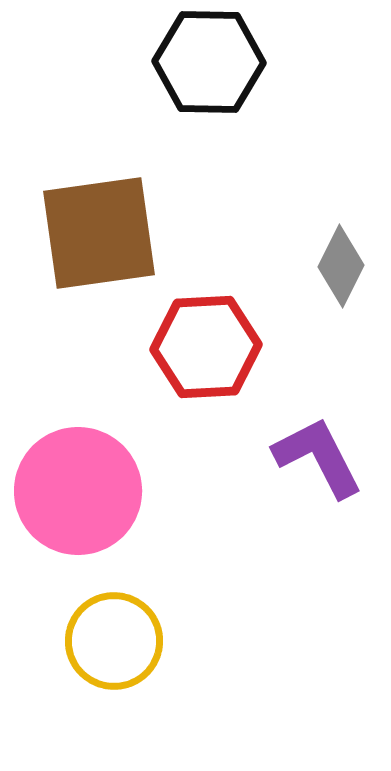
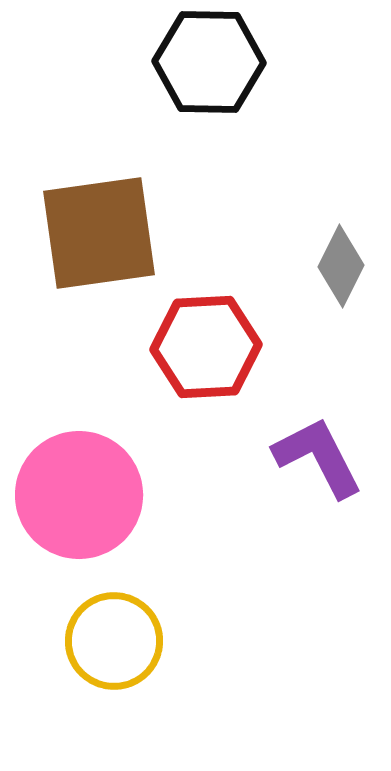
pink circle: moved 1 px right, 4 px down
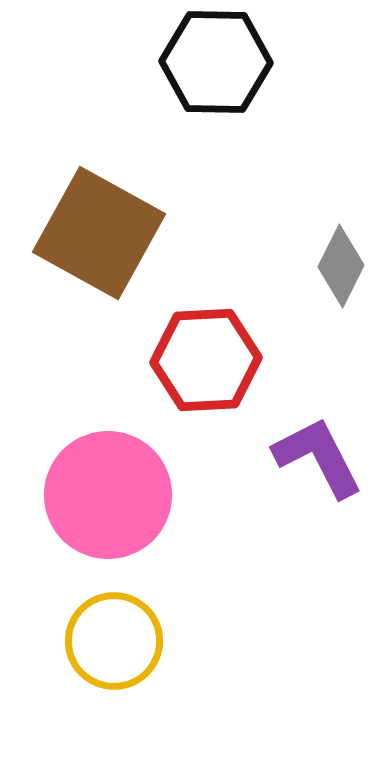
black hexagon: moved 7 px right
brown square: rotated 37 degrees clockwise
red hexagon: moved 13 px down
pink circle: moved 29 px right
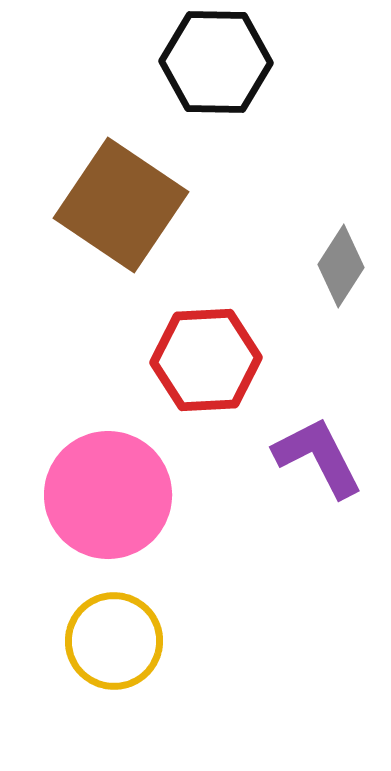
brown square: moved 22 px right, 28 px up; rotated 5 degrees clockwise
gray diamond: rotated 6 degrees clockwise
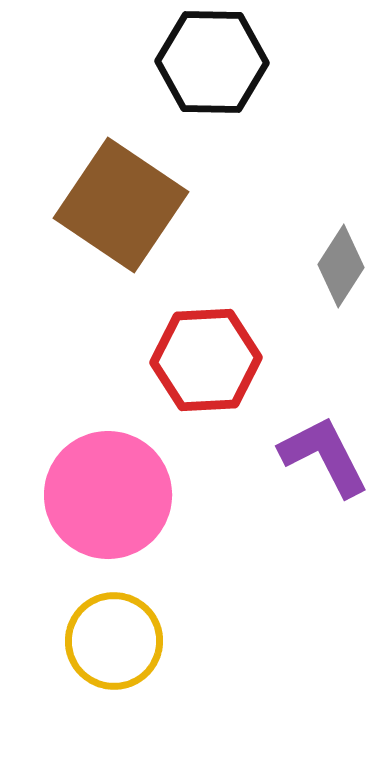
black hexagon: moved 4 px left
purple L-shape: moved 6 px right, 1 px up
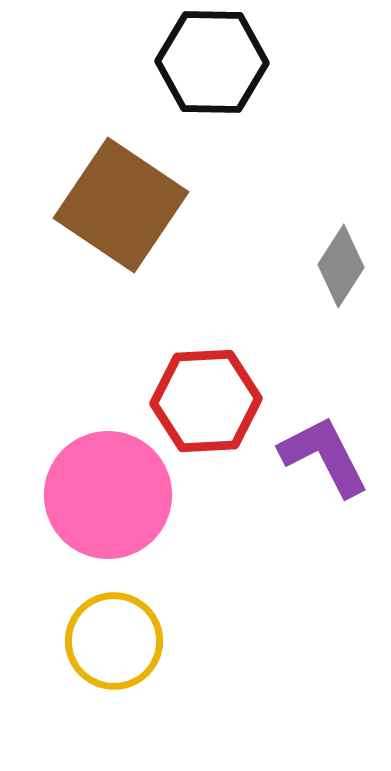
red hexagon: moved 41 px down
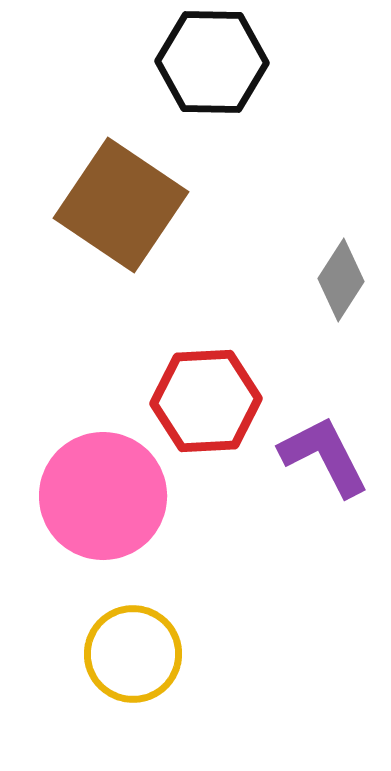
gray diamond: moved 14 px down
pink circle: moved 5 px left, 1 px down
yellow circle: moved 19 px right, 13 px down
